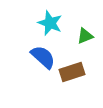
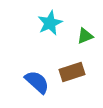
cyan star: rotated 25 degrees clockwise
blue semicircle: moved 6 px left, 25 px down
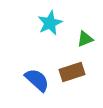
green triangle: moved 3 px down
blue semicircle: moved 2 px up
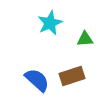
green triangle: rotated 18 degrees clockwise
brown rectangle: moved 4 px down
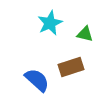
green triangle: moved 5 px up; rotated 18 degrees clockwise
brown rectangle: moved 1 px left, 9 px up
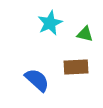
brown rectangle: moved 5 px right; rotated 15 degrees clockwise
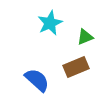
green triangle: moved 3 px down; rotated 36 degrees counterclockwise
brown rectangle: rotated 20 degrees counterclockwise
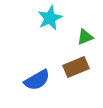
cyan star: moved 5 px up
blue semicircle: rotated 108 degrees clockwise
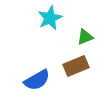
brown rectangle: moved 1 px up
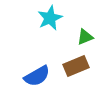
blue semicircle: moved 4 px up
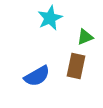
brown rectangle: rotated 55 degrees counterclockwise
